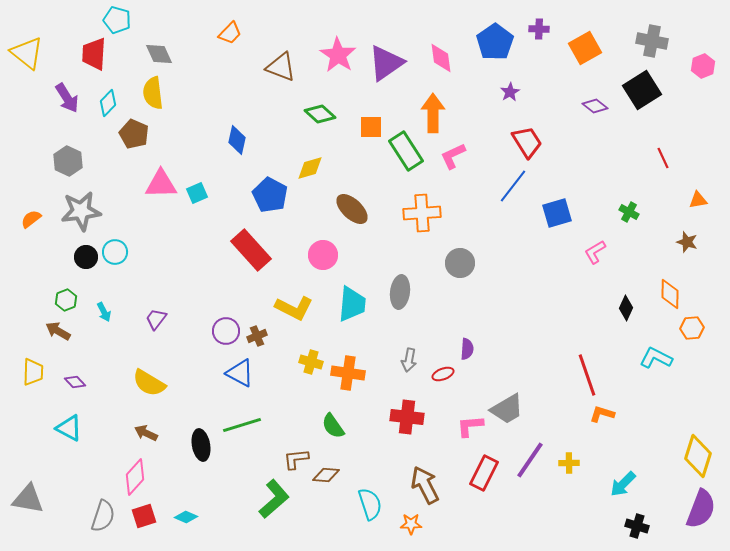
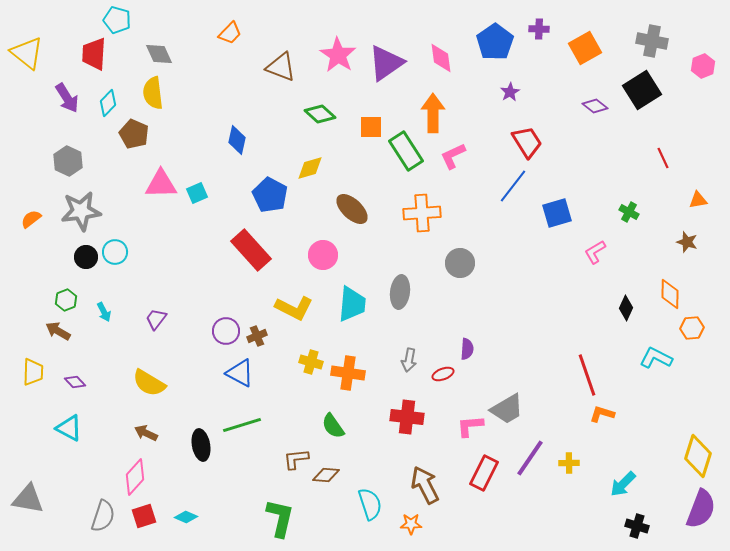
purple line at (530, 460): moved 2 px up
green L-shape at (274, 499): moved 6 px right, 19 px down; rotated 36 degrees counterclockwise
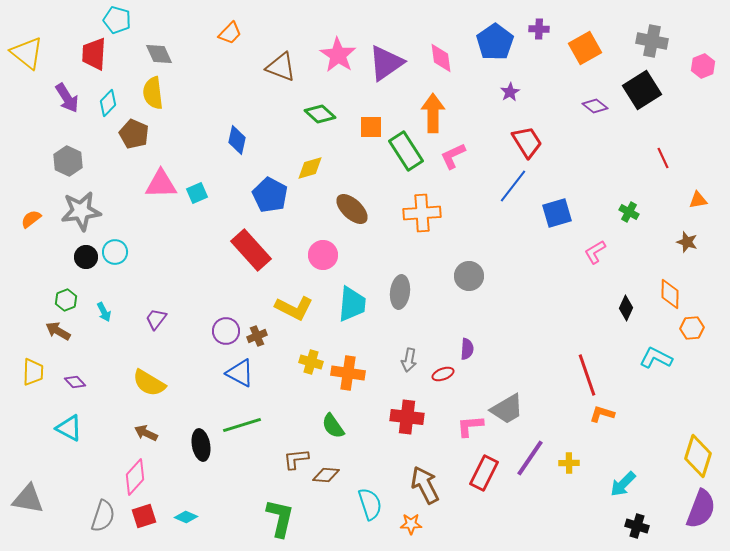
gray circle at (460, 263): moved 9 px right, 13 px down
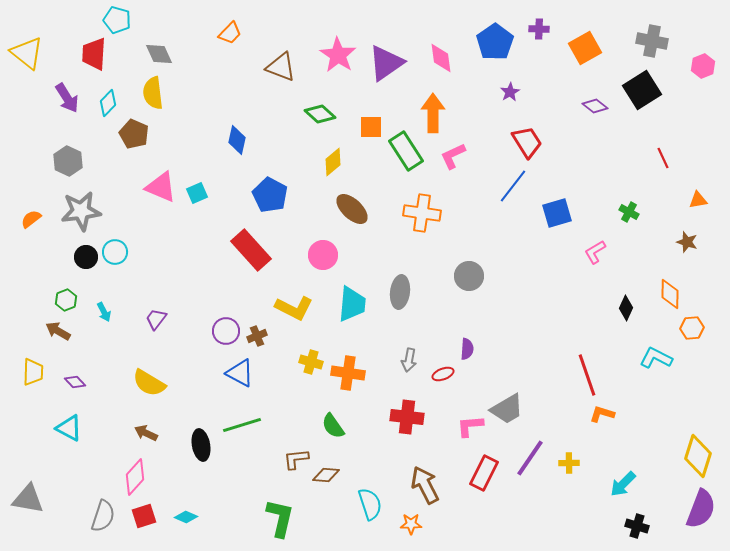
yellow diamond at (310, 168): moved 23 px right, 6 px up; rotated 24 degrees counterclockwise
pink triangle at (161, 184): moved 3 px down; rotated 24 degrees clockwise
orange cross at (422, 213): rotated 12 degrees clockwise
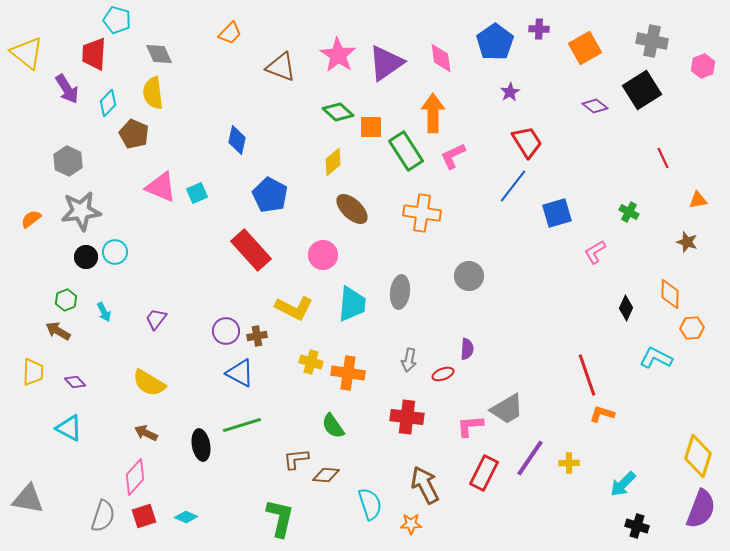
purple arrow at (67, 98): moved 9 px up
green diamond at (320, 114): moved 18 px right, 2 px up
brown cross at (257, 336): rotated 12 degrees clockwise
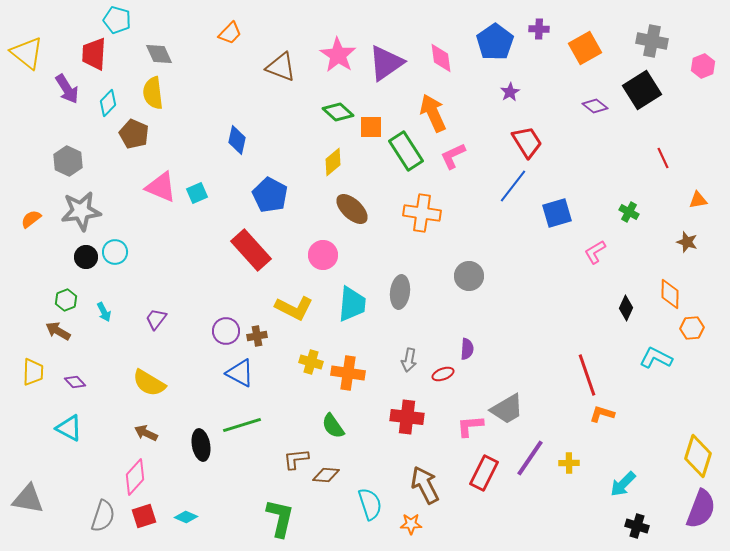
orange arrow at (433, 113): rotated 24 degrees counterclockwise
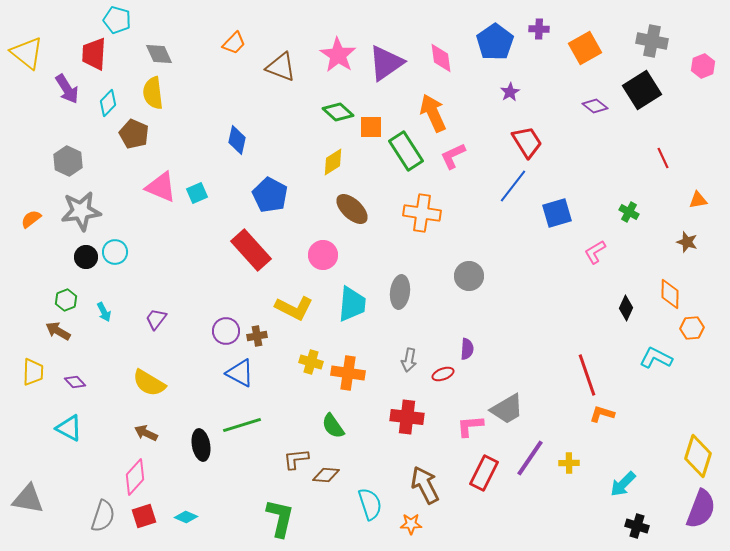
orange trapezoid at (230, 33): moved 4 px right, 10 px down
yellow diamond at (333, 162): rotated 8 degrees clockwise
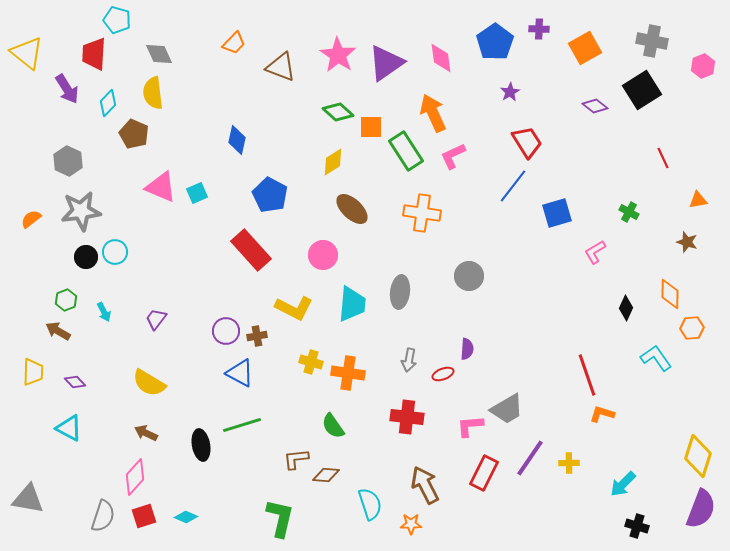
cyan L-shape at (656, 358): rotated 28 degrees clockwise
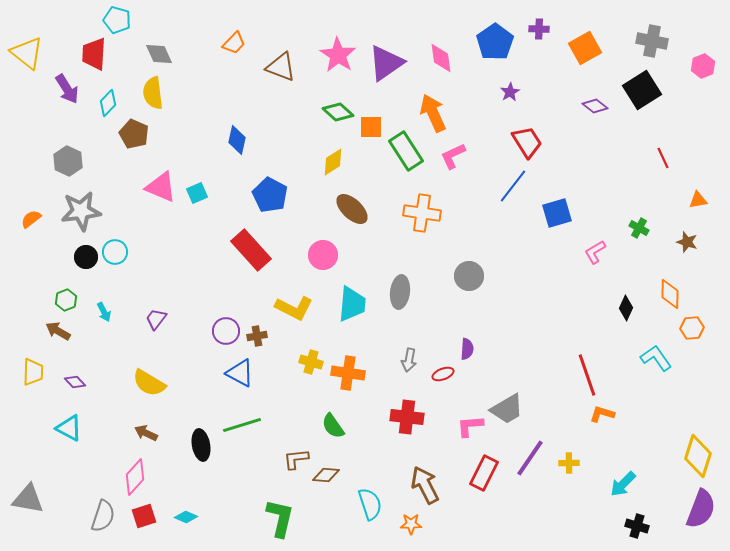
green cross at (629, 212): moved 10 px right, 16 px down
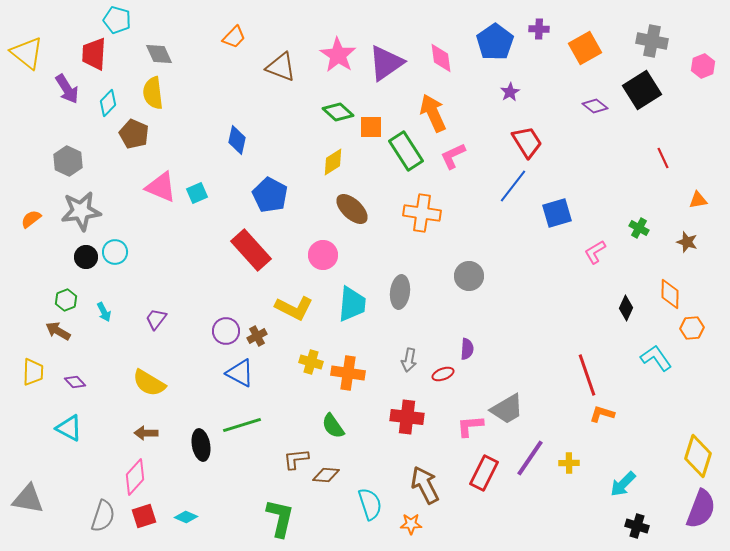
orange trapezoid at (234, 43): moved 6 px up
brown cross at (257, 336): rotated 18 degrees counterclockwise
brown arrow at (146, 433): rotated 25 degrees counterclockwise
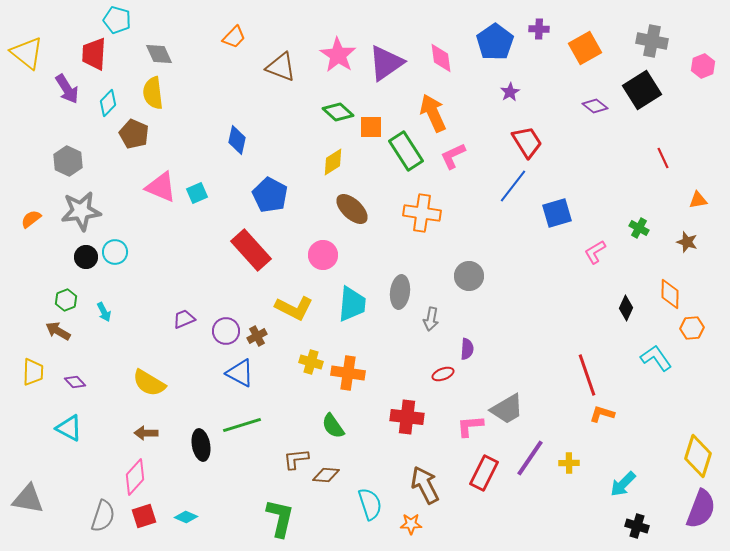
purple trapezoid at (156, 319): moved 28 px right; rotated 30 degrees clockwise
gray arrow at (409, 360): moved 22 px right, 41 px up
